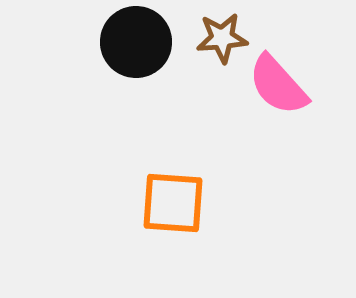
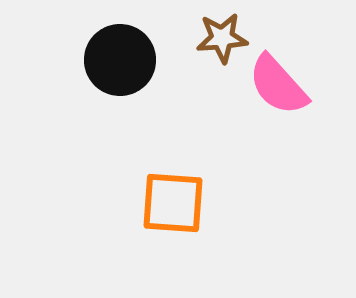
black circle: moved 16 px left, 18 px down
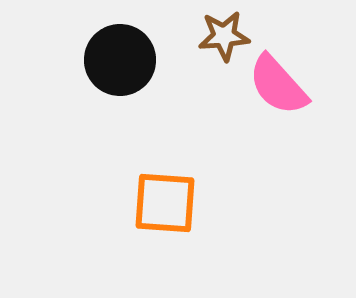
brown star: moved 2 px right, 2 px up
orange square: moved 8 px left
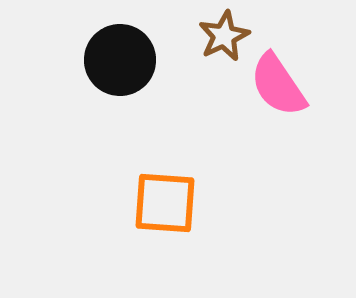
brown star: rotated 21 degrees counterclockwise
pink semicircle: rotated 8 degrees clockwise
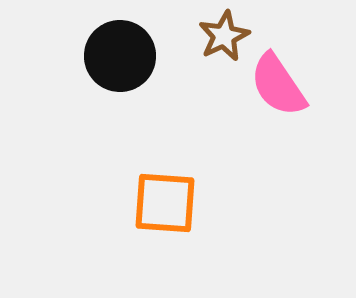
black circle: moved 4 px up
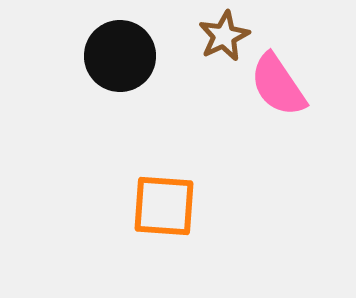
orange square: moved 1 px left, 3 px down
